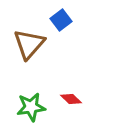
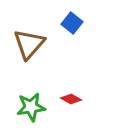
blue square: moved 11 px right, 3 px down; rotated 15 degrees counterclockwise
red diamond: rotated 15 degrees counterclockwise
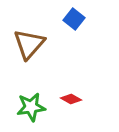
blue square: moved 2 px right, 4 px up
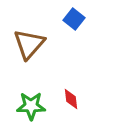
red diamond: rotated 55 degrees clockwise
green star: moved 1 px up; rotated 8 degrees clockwise
